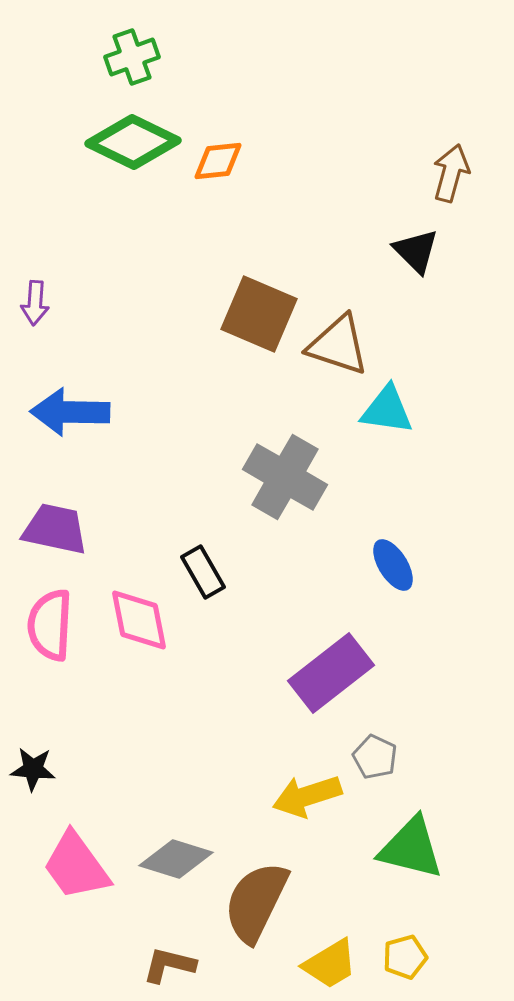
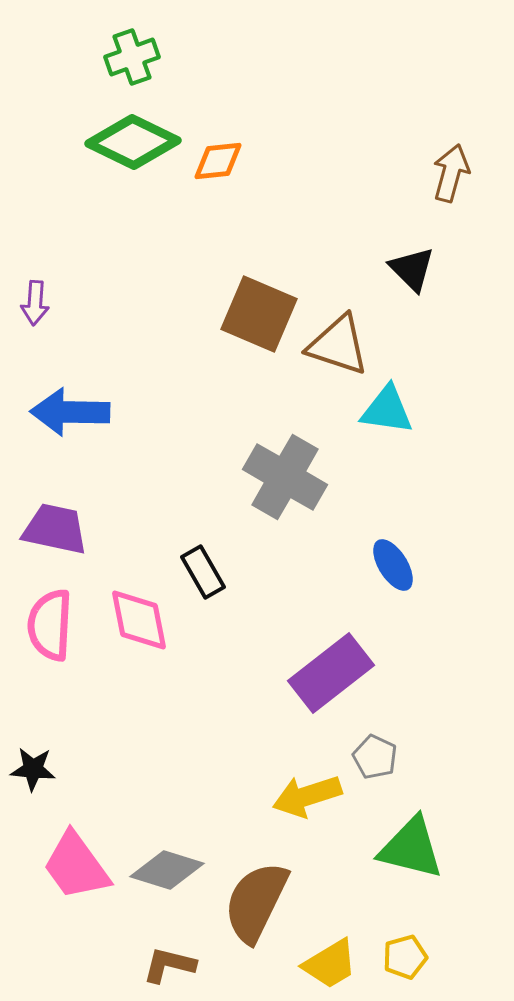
black triangle: moved 4 px left, 18 px down
gray diamond: moved 9 px left, 11 px down
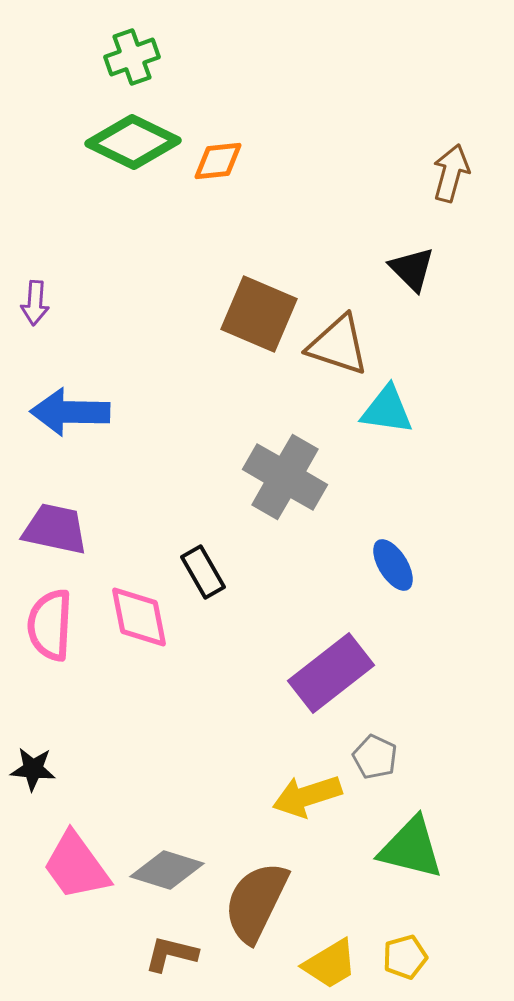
pink diamond: moved 3 px up
brown L-shape: moved 2 px right, 11 px up
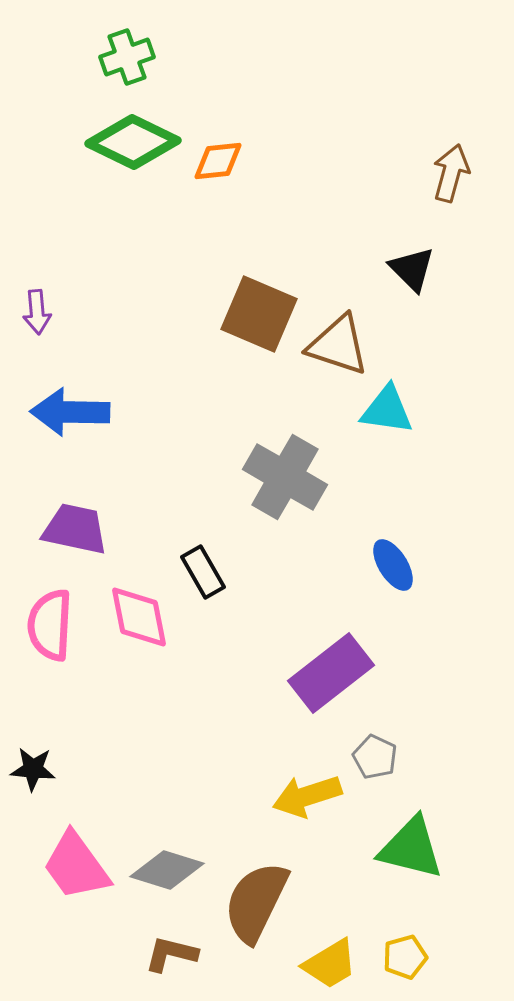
green cross: moved 5 px left
purple arrow: moved 2 px right, 9 px down; rotated 9 degrees counterclockwise
purple trapezoid: moved 20 px right
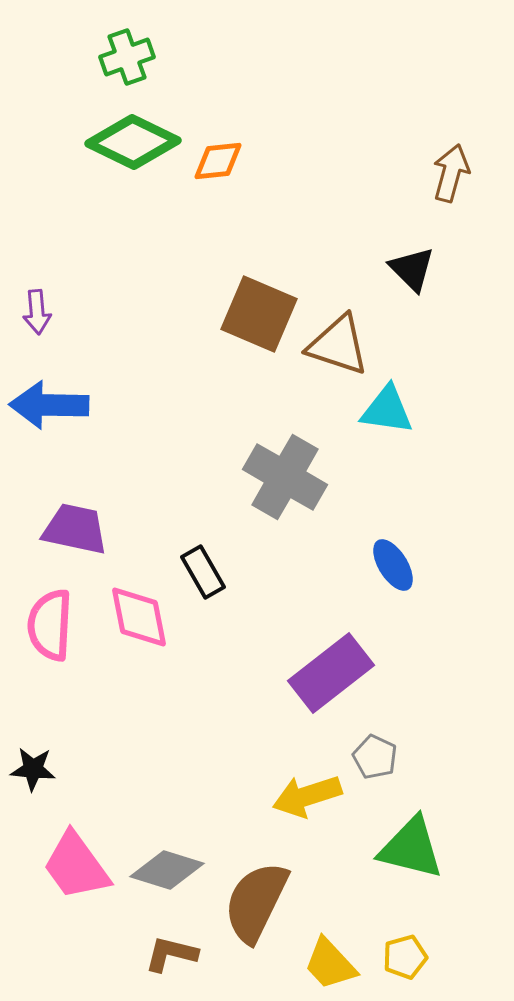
blue arrow: moved 21 px left, 7 px up
yellow trapezoid: rotated 78 degrees clockwise
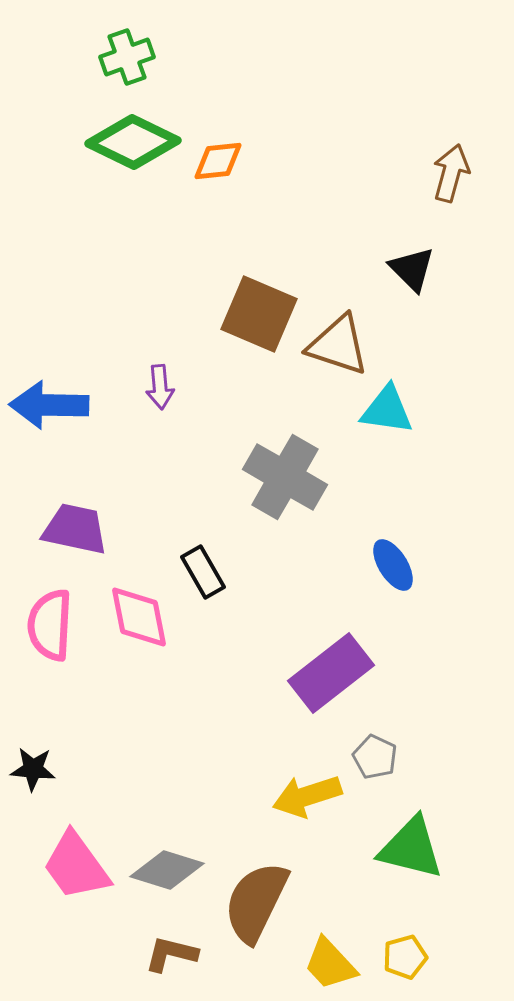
purple arrow: moved 123 px right, 75 px down
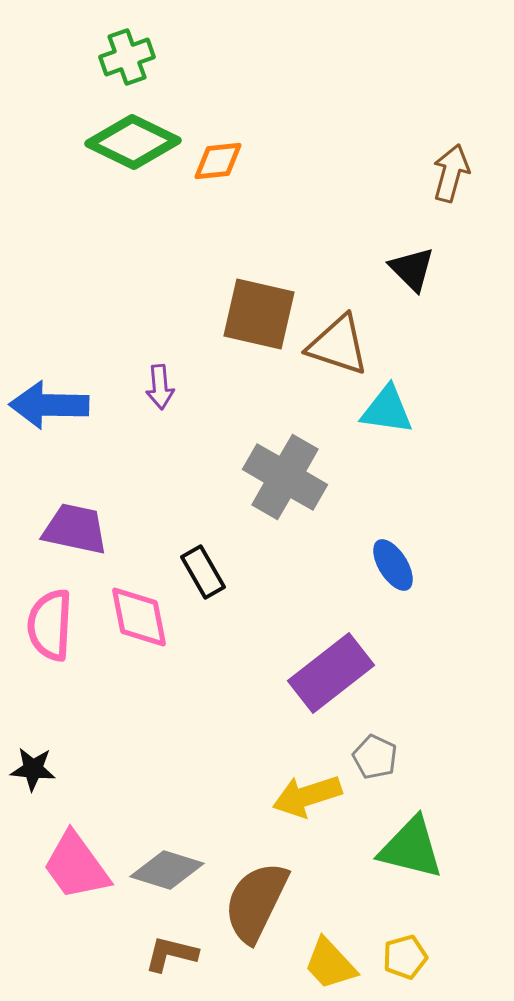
brown square: rotated 10 degrees counterclockwise
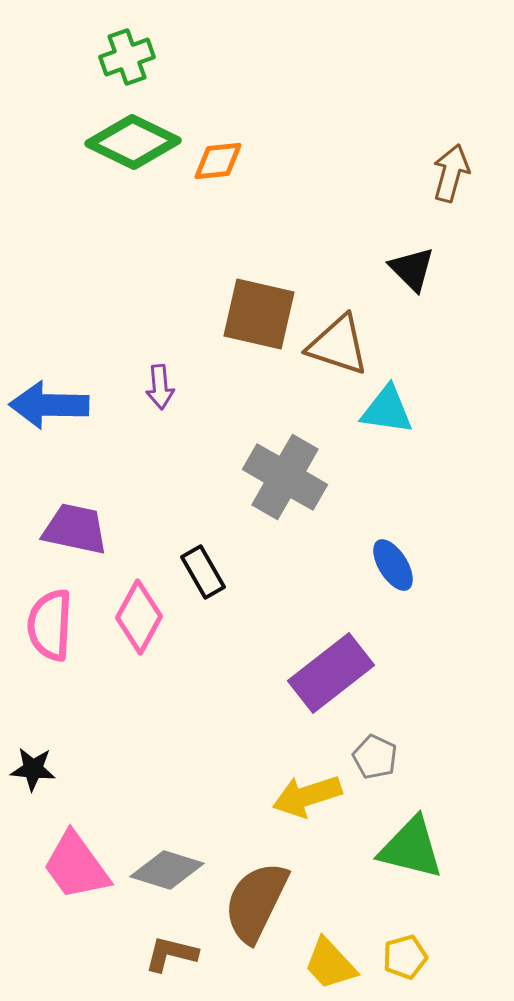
pink diamond: rotated 40 degrees clockwise
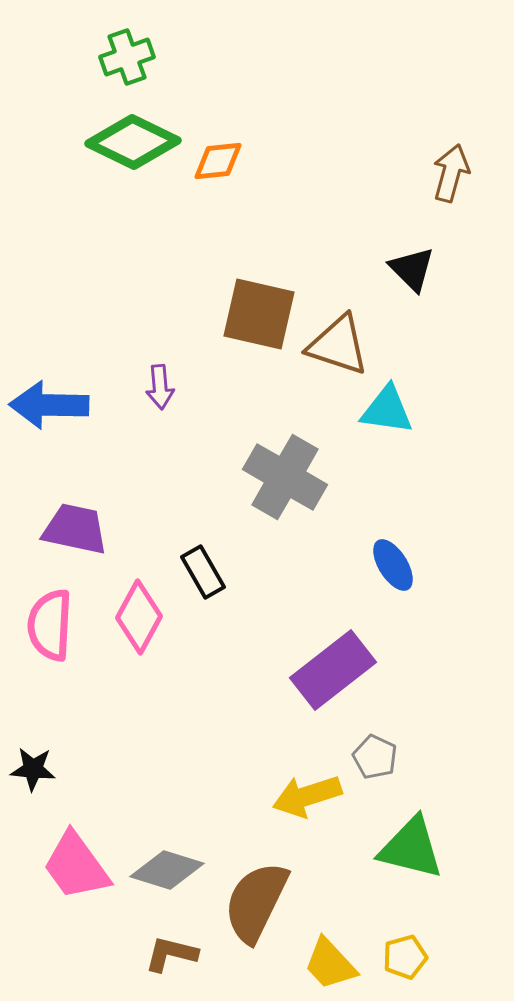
purple rectangle: moved 2 px right, 3 px up
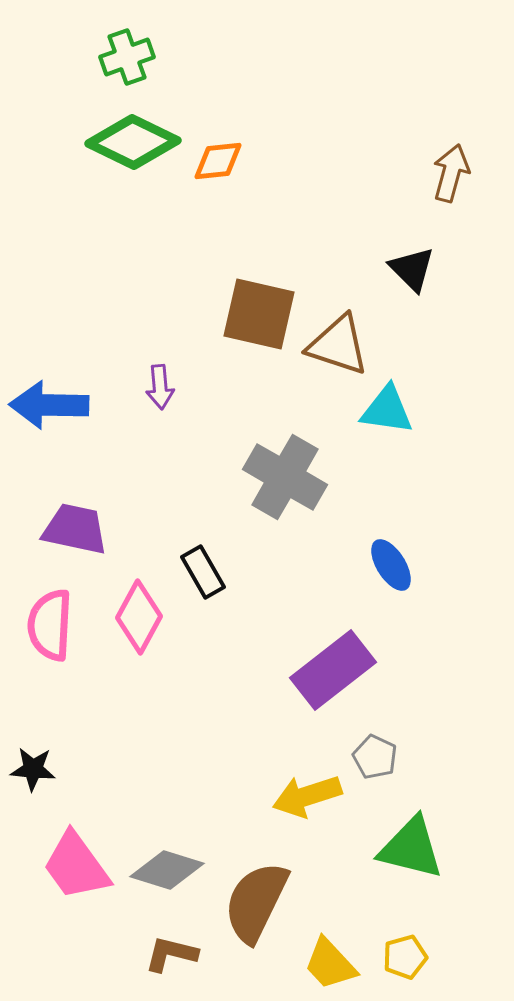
blue ellipse: moved 2 px left
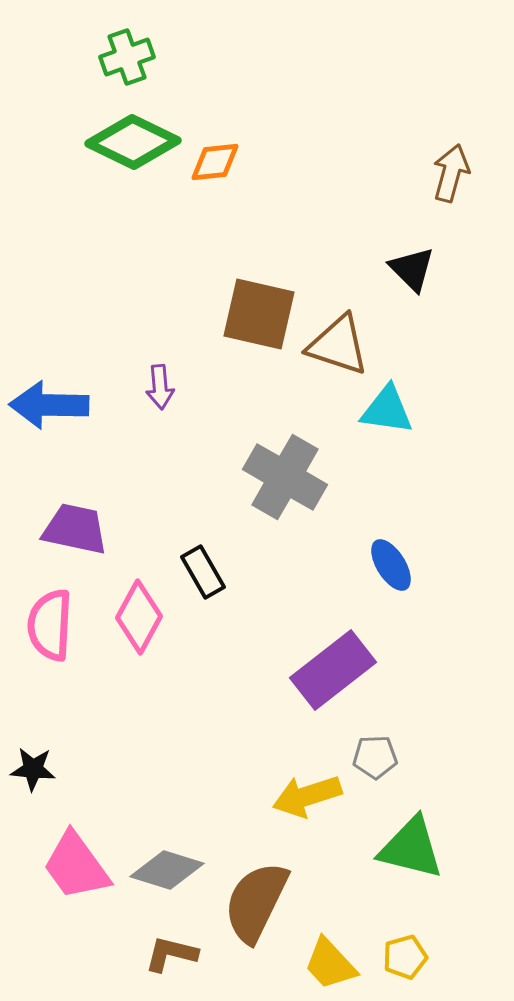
orange diamond: moved 3 px left, 1 px down
gray pentagon: rotated 27 degrees counterclockwise
